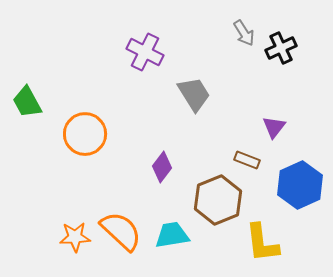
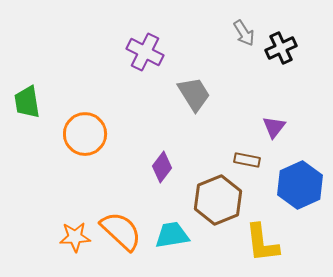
green trapezoid: rotated 20 degrees clockwise
brown rectangle: rotated 10 degrees counterclockwise
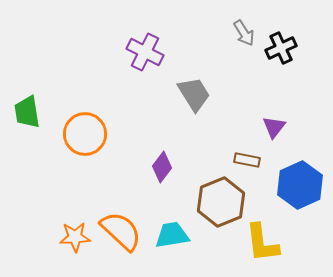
green trapezoid: moved 10 px down
brown hexagon: moved 3 px right, 2 px down
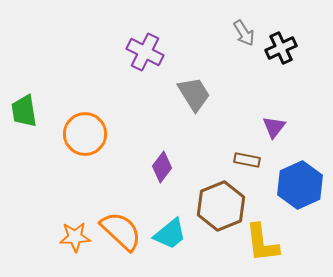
green trapezoid: moved 3 px left, 1 px up
brown hexagon: moved 4 px down
cyan trapezoid: moved 2 px left, 1 px up; rotated 150 degrees clockwise
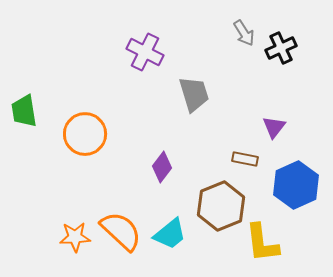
gray trapezoid: rotated 15 degrees clockwise
brown rectangle: moved 2 px left, 1 px up
blue hexagon: moved 4 px left
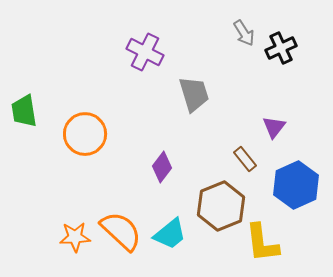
brown rectangle: rotated 40 degrees clockwise
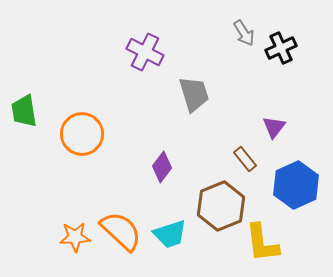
orange circle: moved 3 px left
cyan trapezoid: rotated 21 degrees clockwise
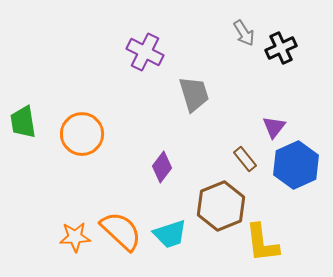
green trapezoid: moved 1 px left, 11 px down
blue hexagon: moved 20 px up
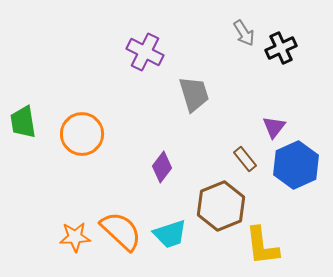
yellow L-shape: moved 3 px down
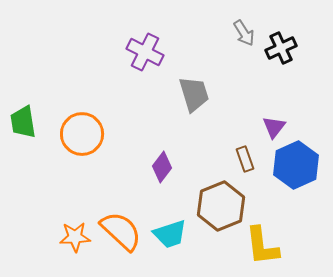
brown rectangle: rotated 20 degrees clockwise
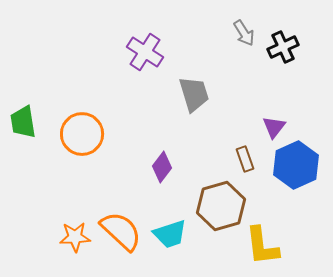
black cross: moved 2 px right, 1 px up
purple cross: rotated 6 degrees clockwise
brown hexagon: rotated 6 degrees clockwise
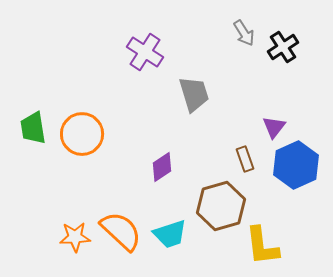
black cross: rotated 8 degrees counterclockwise
green trapezoid: moved 10 px right, 6 px down
purple diamond: rotated 20 degrees clockwise
